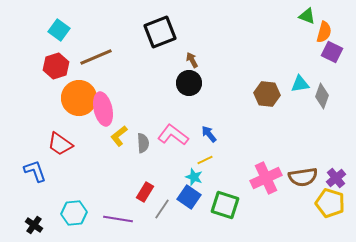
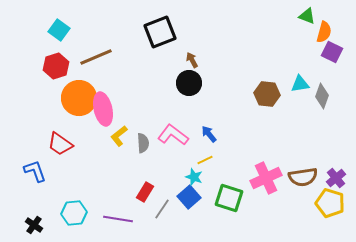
blue square: rotated 15 degrees clockwise
green square: moved 4 px right, 7 px up
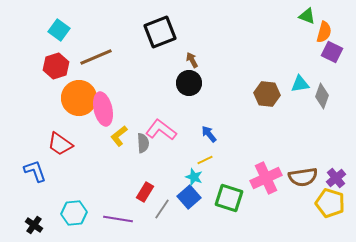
pink L-shape: moved 12 px left, 5 px up
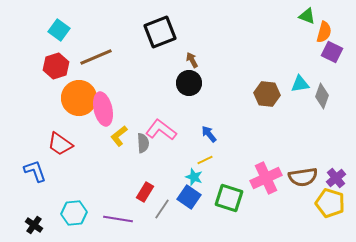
blue square: rotated 15 degrees counterclockwise
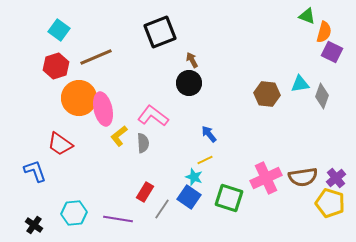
pink L-shape: moved 8 px left, 14 px up
